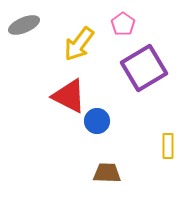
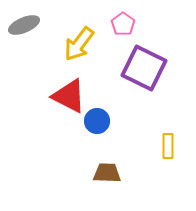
purple square: rotated 33 degrees counterclockwise
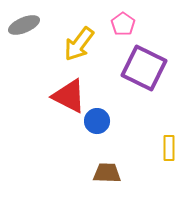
yellow rectangle: moved 1 px right, 2 px down
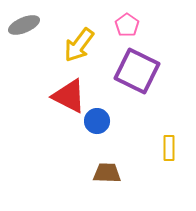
pink pentagon: moved 4 px right, 1 px down
yellow arrow: moved 1 px down
purple square: moved 7 px left, 3 px down
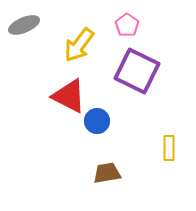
brown trapezoid: rotated 12 degrees counterclockwise
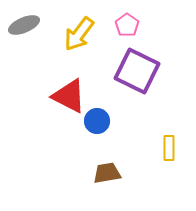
yellow arrow: moved 11 px up
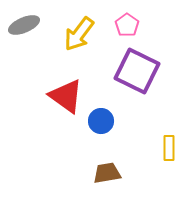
red triangle: moved 3 px left; rotated 9 degrees clockwise
blue circle: moved 4 px right
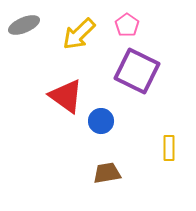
yellow arrow: rotated 9 degrees clockwise
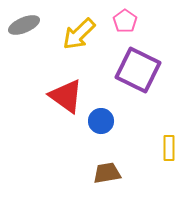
pink pentagon: moved 2 px left, 4 px up
purple square: moved 1 px right, 1 px up
